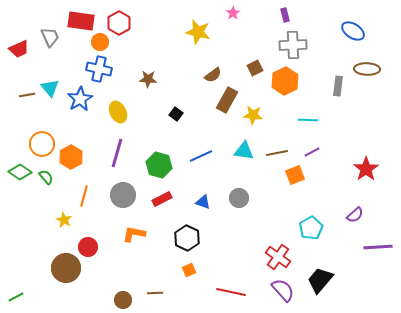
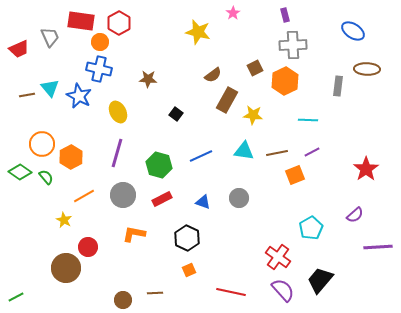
blue star at (80, 99): moved 1 px left, 3 px up; rotated 15 degrees counterclockwise
orange line at (84, 196): rotated 45 degrees clockwise
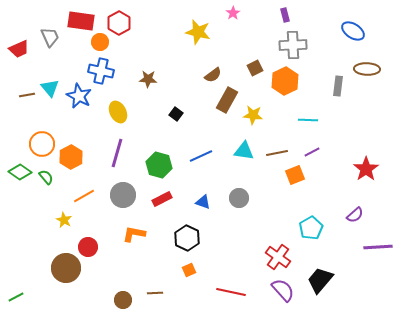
blue cross at (99, 69): moved 2 px right, 2 px down
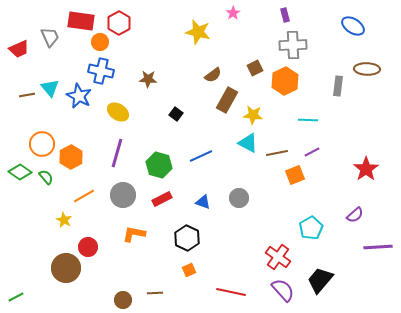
blue ellipse at (353, 31): moved 5 px up
yellow ellipse at (118, 112): rotated 30 degrees counterclockwise
cyan triangle at (244, 151): moved 4 px right, 8 px up; rotated 20 degrees clockwise
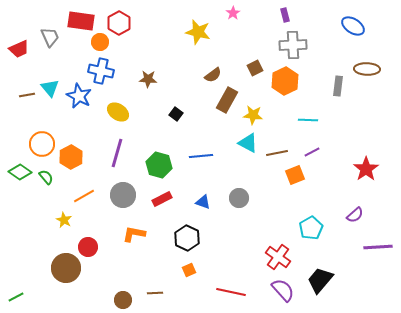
blue line at (201, 156): rotated 20 degrees clockwise
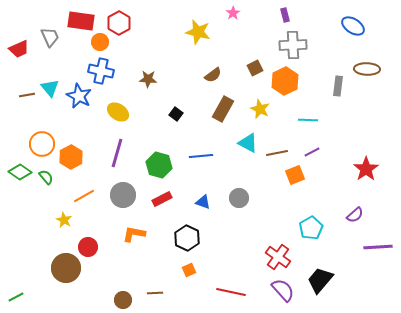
brown rectangle at (227, 100): moved 4 px left, 9 px down
yellow star at (253, 115): moved 7 px right, 6 px up; rotated 18 degrees clockwise
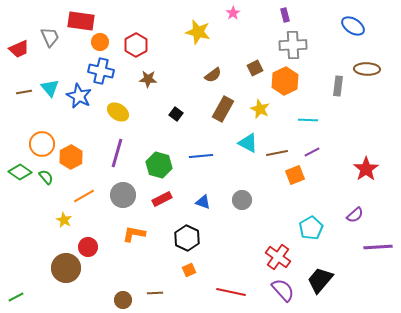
red hexagon at (119, 23): moved 17 px right, 22 px down
brown line at (27, 95): moved 3 px left, 3 px up
gray circle at (239, 198): moved 3 px right, 2 px down
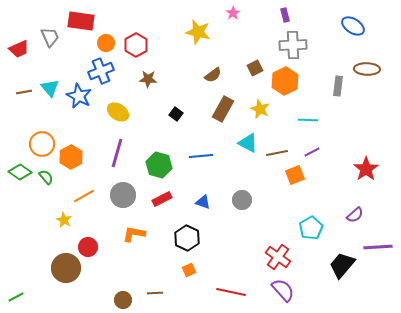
orange circle at (100, 42): moved 6 px right, 1 px down
blue cross at (101, 71): rotated 35 degrees counterclockwise
black trapezoid at (320, 280): moved 22 px right, 15 px up
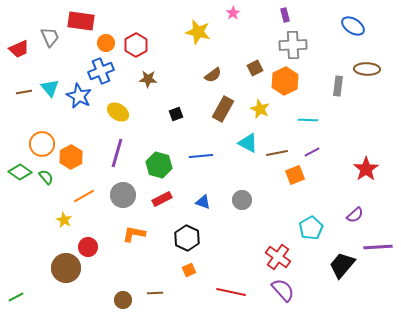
black square at (176, 114): rotated 32 degrees clockwise
